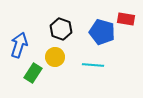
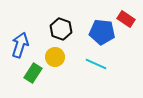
red rectangle: rotated 24 degrees clockwise
blue pentagon: rotated 10 degrees counterclockwise
blue arrow: moved 1 px right
cyan line: moved 3 px right, 1 px up; rotated 20 degrees clockwise
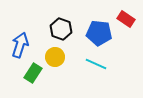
blue pentagon: moved 3 px left, 1 px down
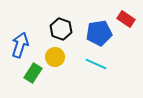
blue pentagon: rotated 15 degrees counterclockwise
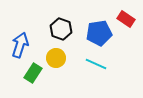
yellow circle: moved 1 px right, 1 px down
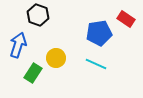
black hexagon: moved 23 px left, 14 px up
blue arrow: moved 2 px left
